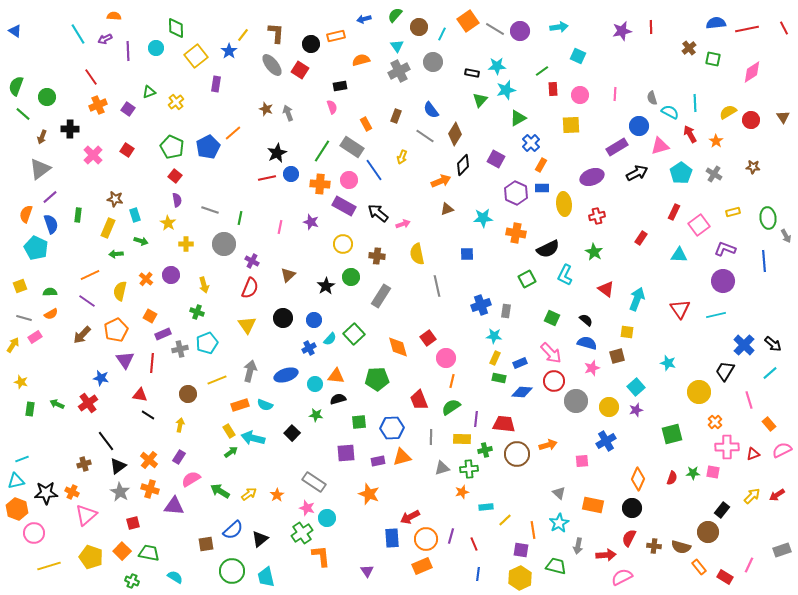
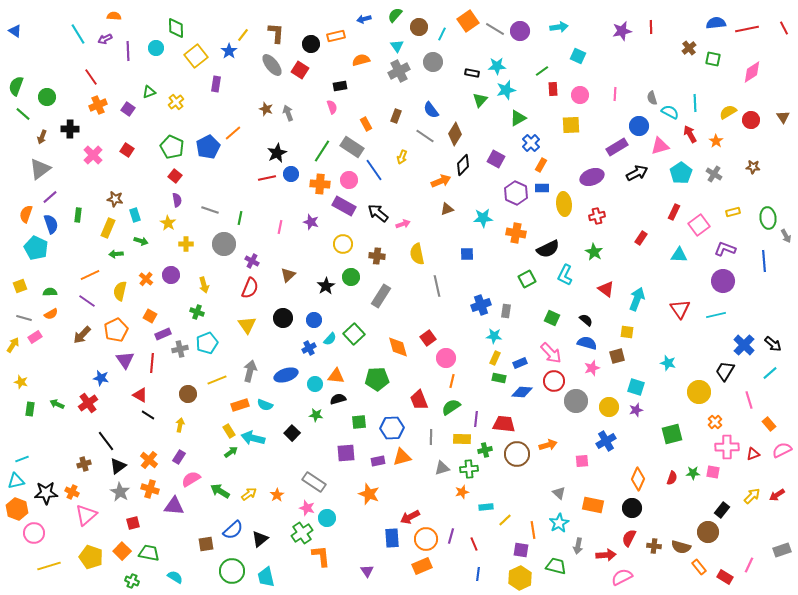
cyan square at (636, 387): rotated 30 degrees counterclockwise
red triangle at (140, 395): rotated 21 degrees clockwise
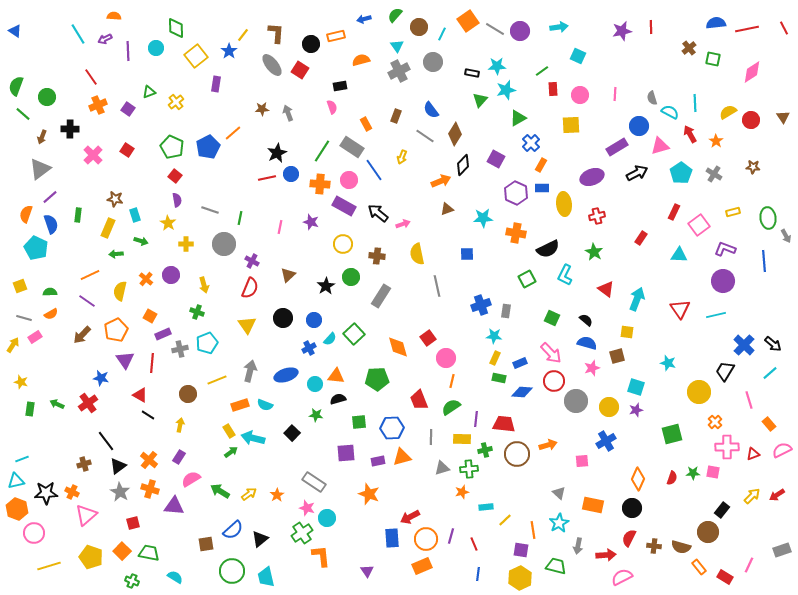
brown star at (266, 109): moved 4 px left; rotated 24 degrees counterclockwise
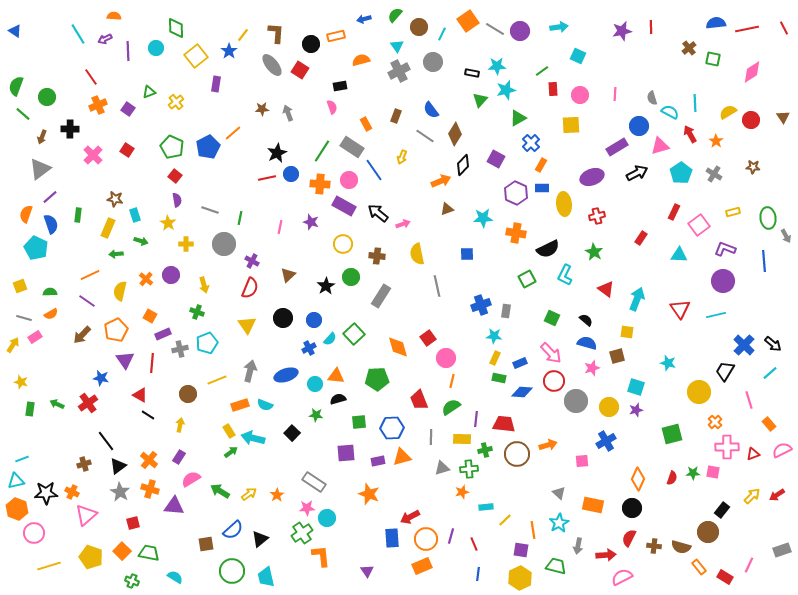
pink star at (307, 508): rotated 21 degrees counterclockwise
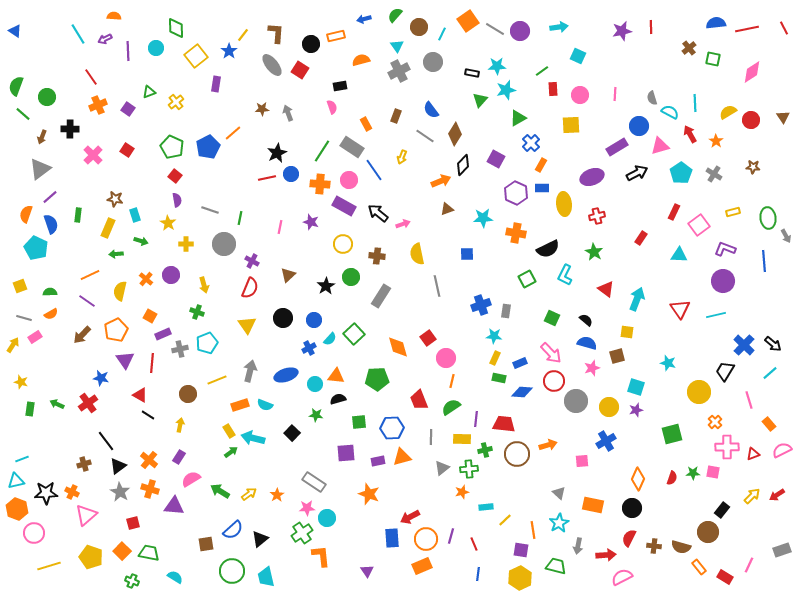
gray triangle at (442, 468): rotated 21 degrees counterclockwise
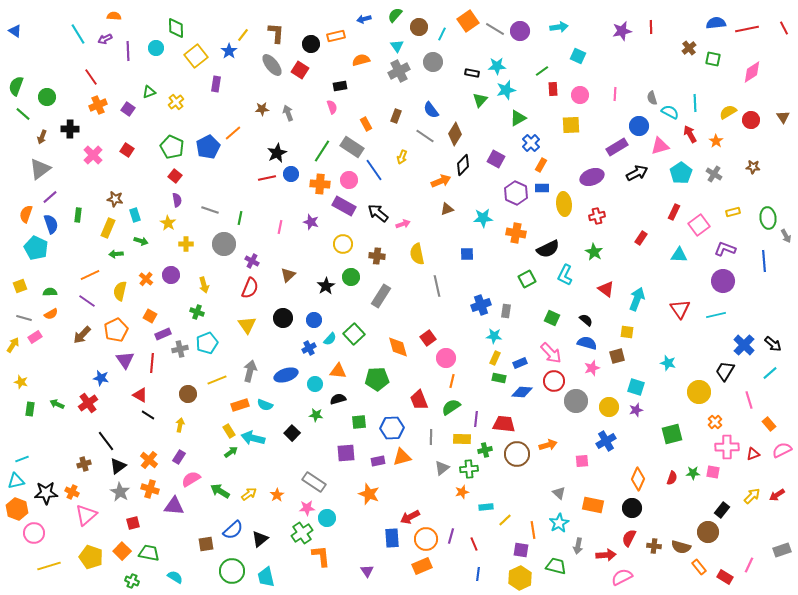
orange triangle at (336, 376): moved 2 px right, 5 px up
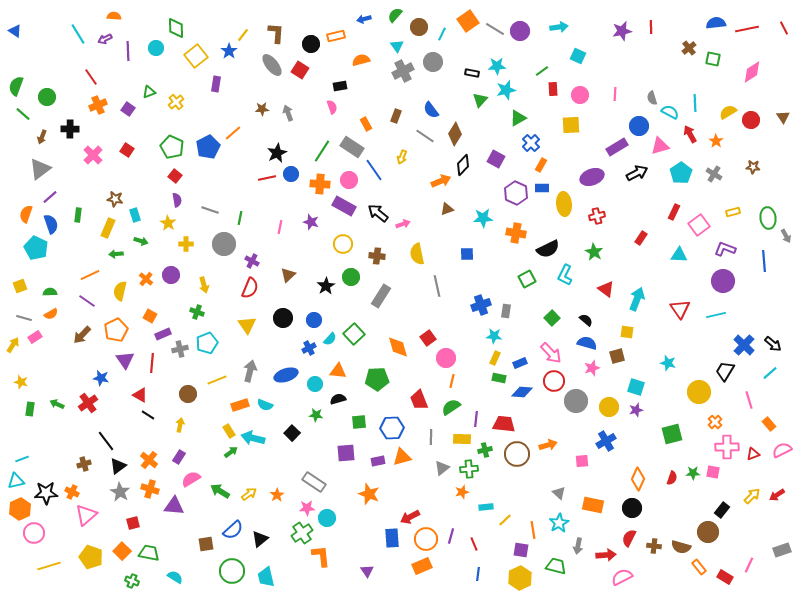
gray cross at (399, 71): moved 4 px right
green square at (552, 318): rotated 21 degrees clockwise
orange hexagon at (17, 509): moved 3 px right; rotated 15 degrees clockwise
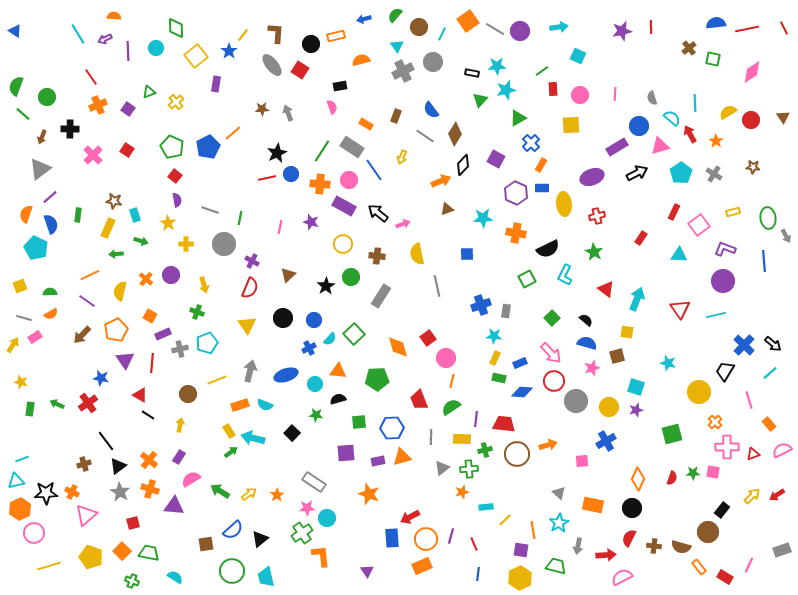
cyan semicircle at (670, 112): moved 2 px right, 6 px down; rotated 12 degrees clockwise
orange rectangle at (366, 124): rotated 32 degrees counterclockwise
brown star at (115, 199): moved 1 px left, 2 px down
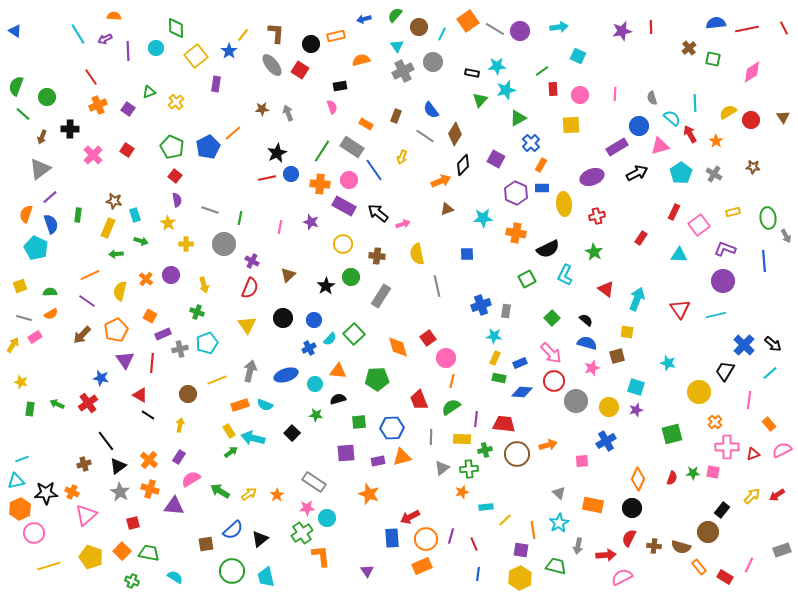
pink line at (749, 400): rotated 24 degrees clockwise
